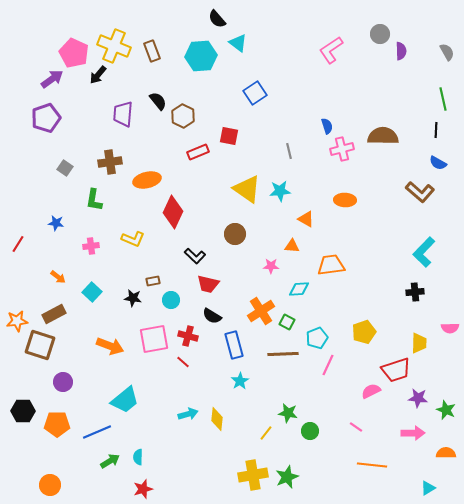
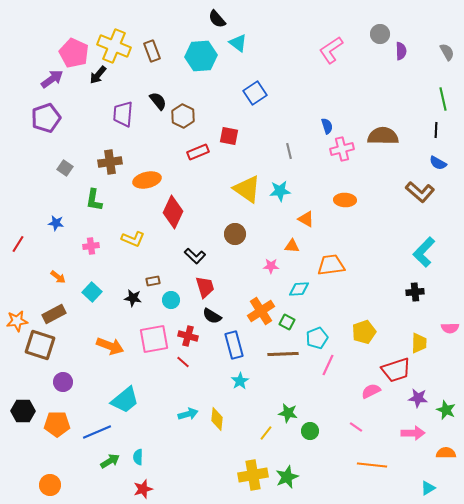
red trapezoid at (208, 284): moved 3 px left, 3 px down; rotated 120 degrees counterclockwise
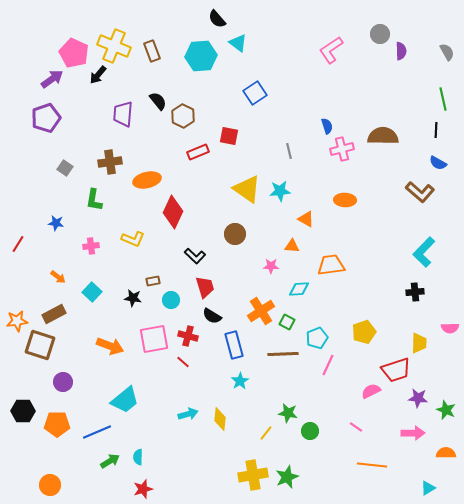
yellow diamond at (217, 419): moved 3 px right
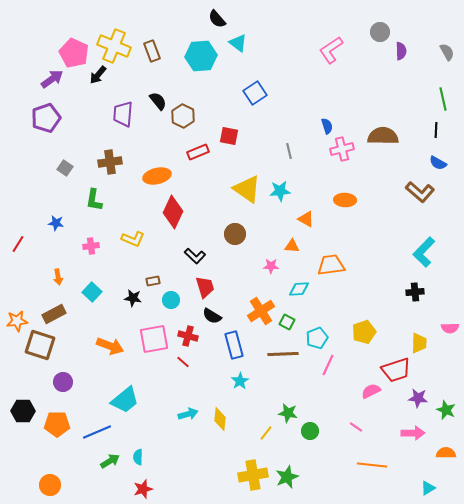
gray circle at (380, 34): moved 2 px up
orange ellipse at (147, 180): moved 10 px right, 4 px up
orange arrow at (58, 277): rotated 42 degrees clockwise
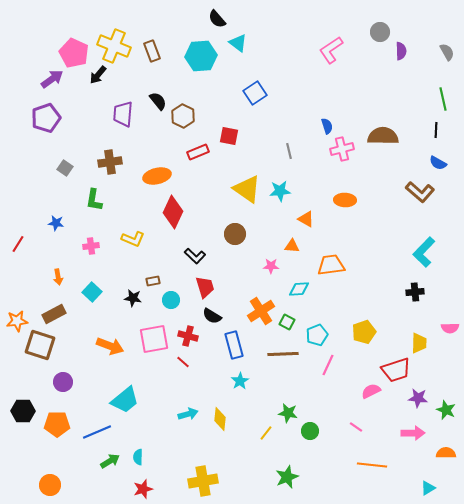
cyan pentagon at (317, 338): moved 3 px up
yellow cross at (253, 475): moved 50 px left, 6 px down
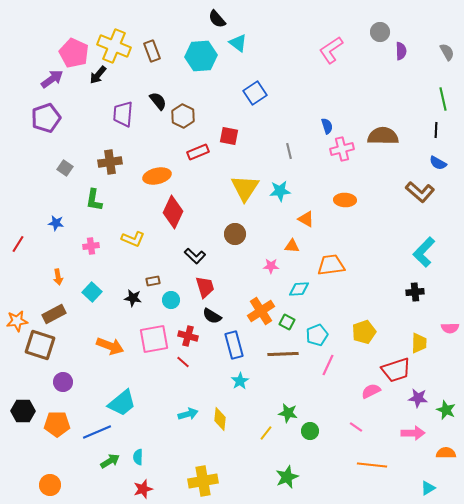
yellow triangle at (247, 189): moved 2 px left, 1 px up; rotated 28 degrees clockwise
cyan trapezoid at (125, 400): moved 3 px left, 3 px down
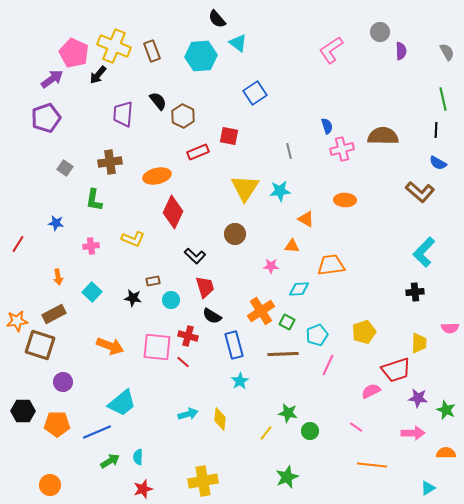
pink square at (154, 339): moved 3 px right, 8 px down; rotated 16 degrees clockwise
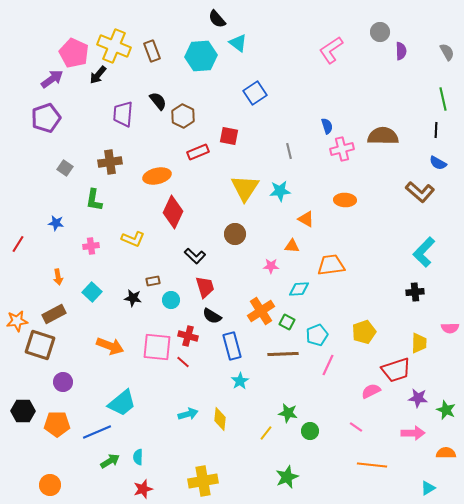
blue rectangle at (234, 345): moved 2 px left, 1 px down
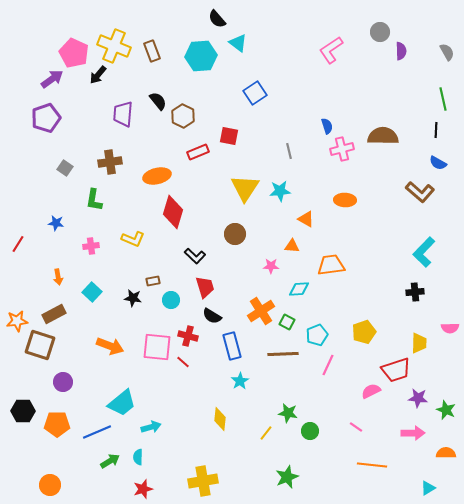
red diamond at (173, 212): rotated 8 degrees counterclockwise
cyan arrow at (188, 414): moved 37 px left, 13 px down
